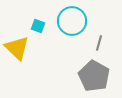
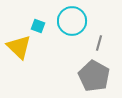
yellow triangle: moved 2 px right, 1 px up
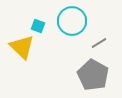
gray line: rotated 42 degrees clockwise
yellow triangle: moved 3 px right
gray pentagon: moved 1 px left, 1 px up
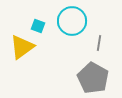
gray line: rotated 49 degrees counterclockwise
yellow triangle: rotated 40 degrees clockwise
gray pentagon: moved 3 px down
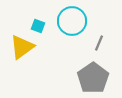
gray line: rotated 14 degrees clockwise
gray pentagon: rotated 8 degrees clockwise
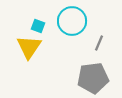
yellow triangle: moved 7 px right; rotated 20 degrees counterclockwise
gray pentagon: rotated 28 degrees clockwise
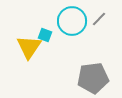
cyan square: moved 7 px right, 9 px down
gray line: moved 24 px up; rotated 21 degrees clockwise
